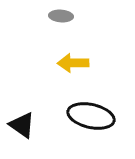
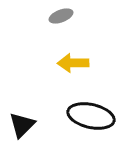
gray ellipse: rotated 25 degrees counterclockwise
black triangle: rotated 40 degrees clockwise
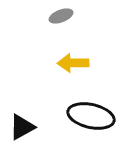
black triangle: moved 2 px down; rotated 16 degrees clockwise
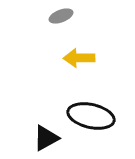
yellow arrow: moved 6 px right, 5 px up
black triangle: moved 24 px right, 11 px down
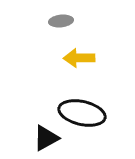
gray ellipse: moved 5 px down; rotated 15 degrees clockwise
black ellipse: moved 9 px left, 3 px up
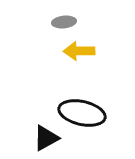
gray ellipse: moved 3 px right, 1 px down
yellow arrow: moved 7 px up
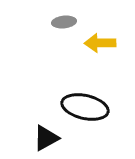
yellow arrow: moved 21 px right, 8 px up
black ellipse: moved 3 px right, 6 px up
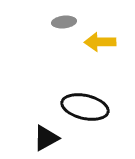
yellow arrow: moved 1 px up
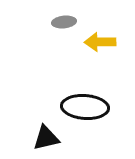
black ellipse: rotated 9 degrees counterclockwise
black triangle: rotated 16 degrees clockwise
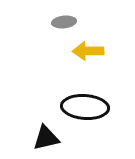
yellow arrow: moved 12 px left, 9 px down
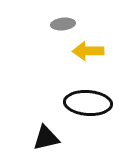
gray ellipse: moved 1 px left, 2 px down
black ellipse: moved 3 px right, 4 px up
